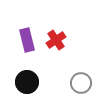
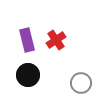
black circle: moved 1 px right, 7 px up
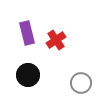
purple rectangle: moved 7 px up
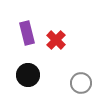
red cross: rotated 12 degrees counterclockwise
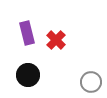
gray circle: moved 10 px right, 1 px up
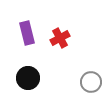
red cross: moved 4 px right, 2 px up; rotated 18 degrees clockwise
black circle: moved 3 px down
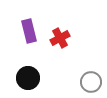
purple rectangle: moved 2 px right, 2 px up
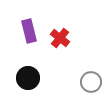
red cross: rotated 24 degrees counterclockwise
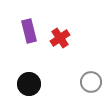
red cross: rotated 18 degrees clockwise
black circle: moved 1 px right, 6 px down
